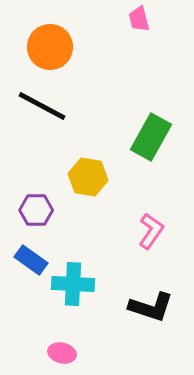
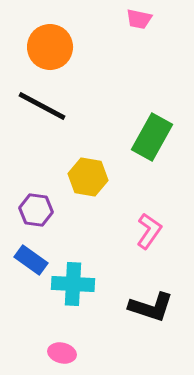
pink trapezoid: rotated 64 degrees counterclockwise
green rectangle: moved 1 px right
purple hexagon: rotated 8 degrees clockwise
pink L-shape: moved 2 px left
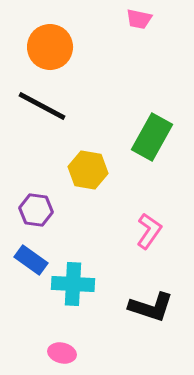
yellow hexagon: moved 7 px up
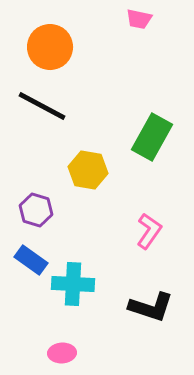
purple hexagon: rotated 8 degrees clockwise
pink ellipse: rotated 16 degrees counterclockwise
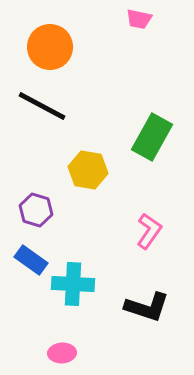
black L-shape: moved 4 px left
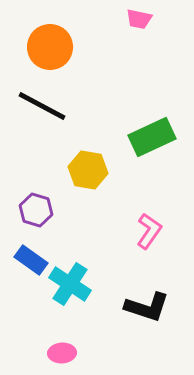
green rectangle: rotated 36 degrees clockwise
cyan cross: moved 3 px left; rotated 30 degrees clockwise
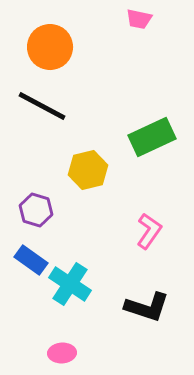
yellow hexagon: rotated 24 degrees counterclockwise
